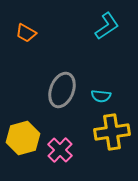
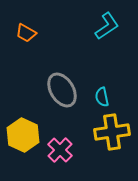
gray ellipse: rotated 52 degrees counterclockwise
cyan semicircle: moved 1 px right, 1 px down; rotated 72 degrees clockwise
yellow hexagon: moved 3 px up; rotated 20 degrees counterclockwise
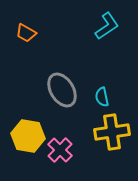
yellow hexagon: moved 5 px right, 1 px down; rotated 16 degrees counterclockwise
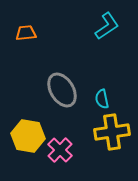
orange trapezoid: rotated 145 degrees clockwise
cyan semicircle: moved 2 px down
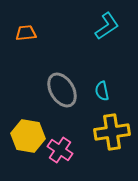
cyan semicircle: moved 8 px up
pink cross: rotated 10 degrees counterclockwise
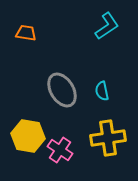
orange trapezoid: rotated 15 degrees clockwise
yellow cross: moved 4 px left, 6 px down
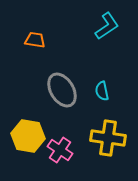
orange trapezoid: moved 9 px right, 7 px down
yellow cross: rotated 16 degrees clockwise
